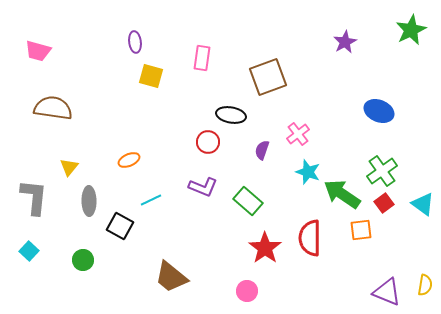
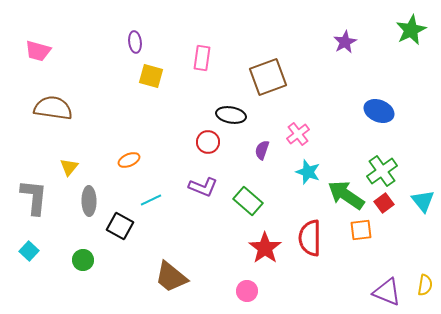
green arrow: moved 4 px right, 1 px down
cyan triangle: moved 3 px up; rotated 15 degrees clockwise
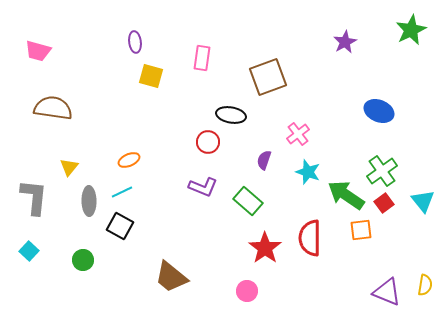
purple semicircle: moved 2 px right, 10 px down
cyan line: moved 29 px left, 8 px up
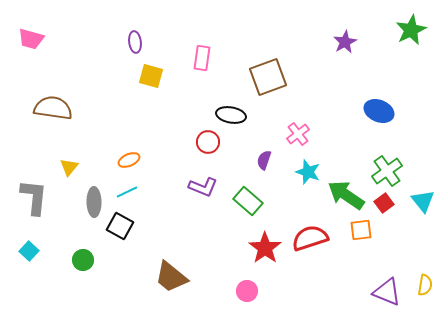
pink trapezoid: moved 7 px left, 12 px up
green cross: moved 5 px right
cyan line: moved 5 px right
gray ellipse: moved 5 px right, 1 px down
red semicircle: rotated 72 degrees clockwise
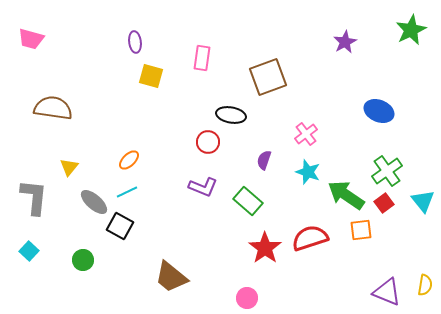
pink cross: moved 8 px right
orange ellipse: rotated 20 degrees counterclockwise
gray ellipse: rotated 48 degrees counterclockwise
pink circle: moved 7 px down
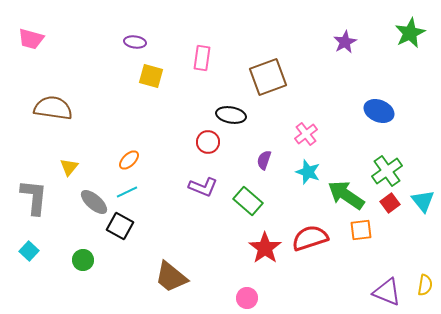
green star: moved 1 px left, 3 px down
purple ellipse: rotated 75 degrees counterclockwise
red square: moved 6 px right
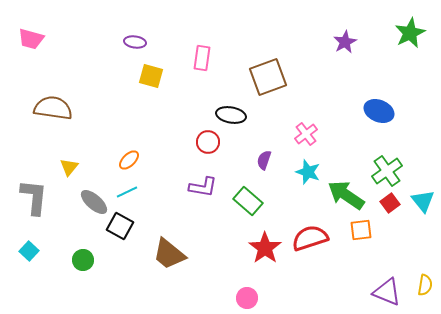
purple L-shape: rotated 12 degrees counterclockwise
brown trapezoid: moved 2 px left, 23 px up
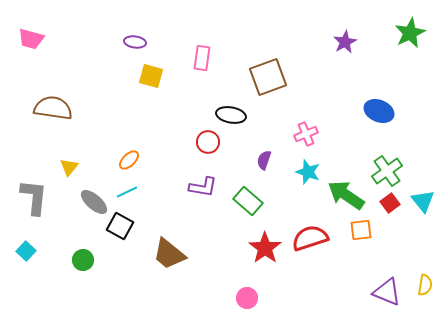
pink cross: rotated 15 degrees clockwise
cyan square: moved 3 px left
